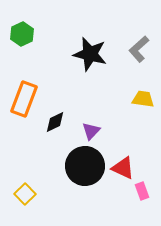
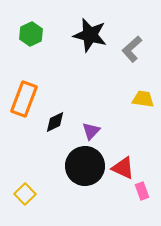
green hexagon: moved 9 px right
gray L-shape: moved 7 px left
black star: moved 19 px up
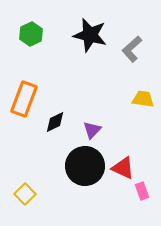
purple triangle: moved 1 px right, 1 px up
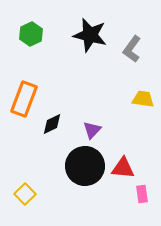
gray L-shape: rotated 12 degrees counterclockwise
black diamond: moved 3 px left, 2 px down
red triangle: rotated 20 degrees counterclockwise
pink rectangle: moved 3 px down; rotated 12 degrees clockwise
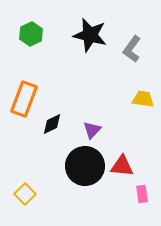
red triangle: moved 1 px left, 2 px up
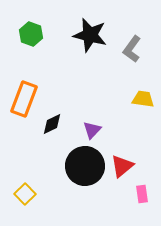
green hexagon: rotated 15 degrees counterclockwise
red triangle: rotated 45 degrees counterclockwise
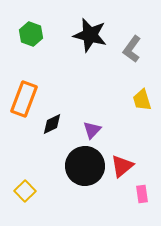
yellow trapezoid: moved 1 px left, 1 px down; rotated 115 degrees counterclockwise
yellow square: moved 3 px up
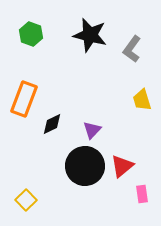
yellow square: moved 1 px right, 9 px down
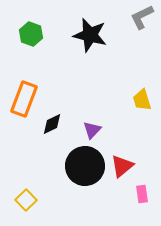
gray L-shape: moved 10 px right, 32 px up; rotated 28 degrees clockwise
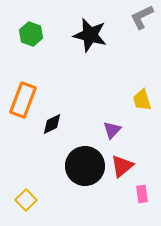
orange rectangle: moved 1 px left, 1 px down
purple triangle: moved 20 px right
